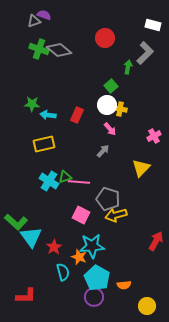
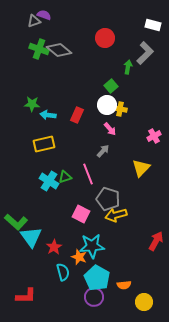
pink line: moved 9 px right, 8 px up; rotated 65 degrees clockwise
pink square: moved 1 px up
yellow circle: moved 3 px left, 4 px up
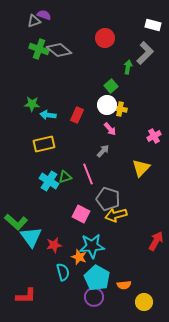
red star: moved 2 px up; rotated 21 degrees clockwise
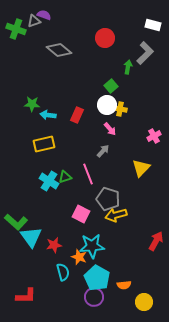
green cross: moved 23 px left, 20 px up
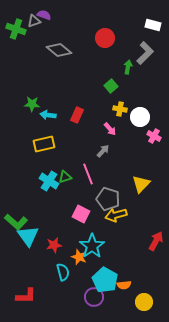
white circle: moved 33 px right, 12 px down
pink cross: rotated 32 degrees counterclockwise
yellow triangle: moved 16 px down
cyan triangle: moved 3 px left, 1 px up
cyan star: rotated 30 degrees counterclockwise
cyan pentagon: moved 8 px right, 2 px down
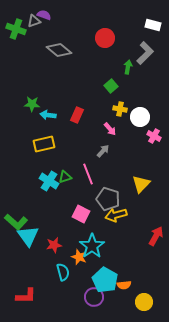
red arrow: moved 5 px up
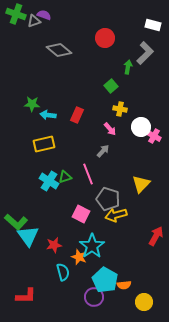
green cross: moved 15 px up
white circle: moved 1 px right, 10 px down
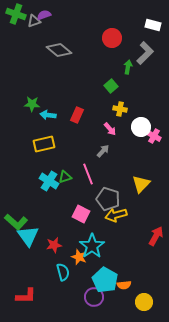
purple semicircle: rotated 40 degrees counterclockwise
red circle: moved 7 px right
